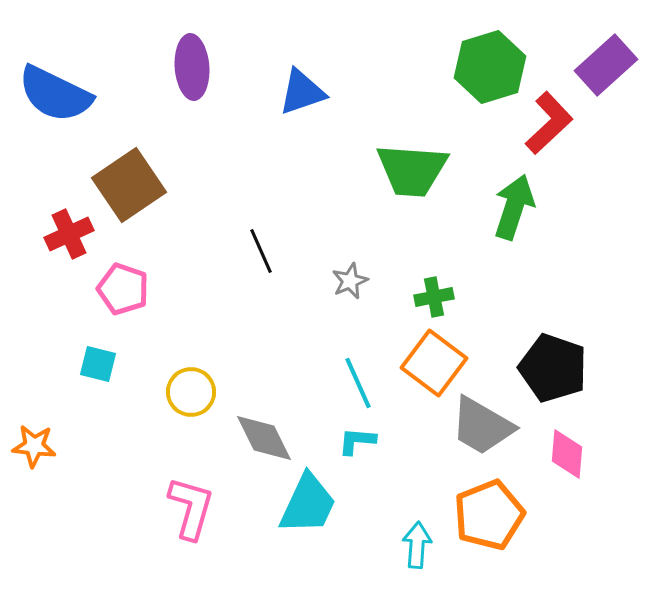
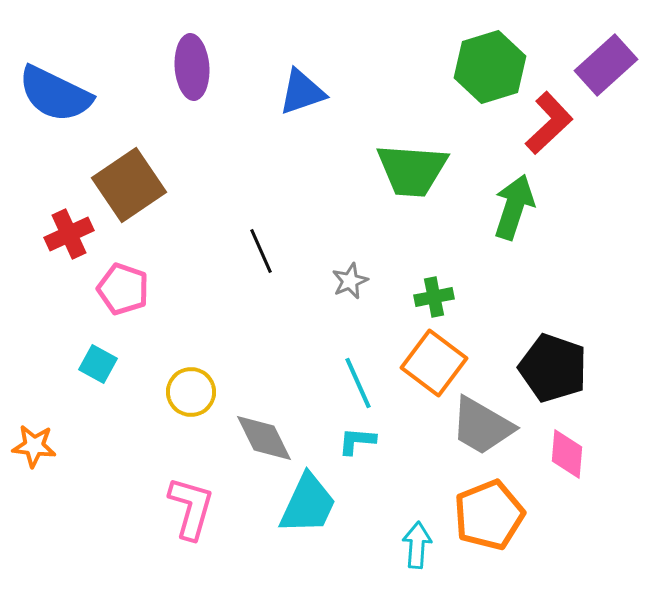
cyan square: rotated 15 degrees clockwise
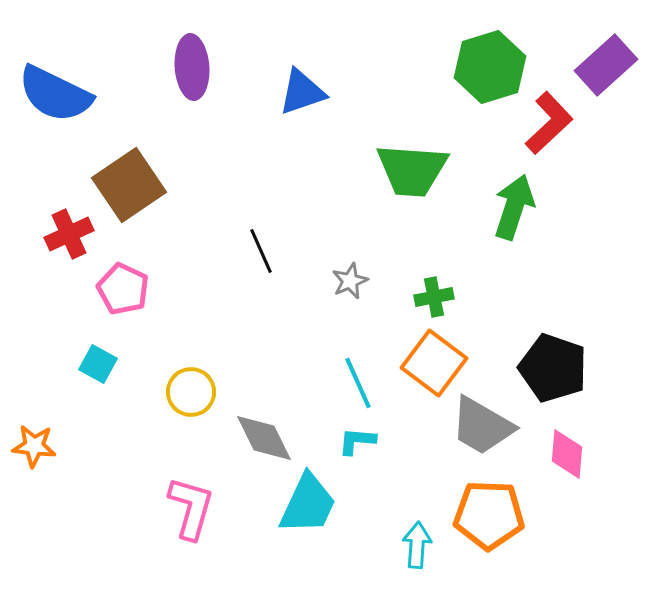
pink pentagon: rotated 6 degrees clockwise
orange pentagon: rotated 24 degrees clockwise
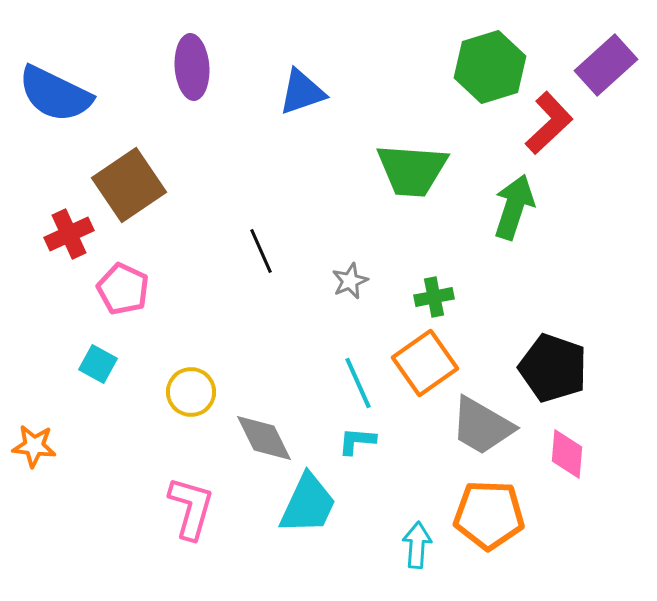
orange square: moved 9 px left; rotated 18 degrees clockwise
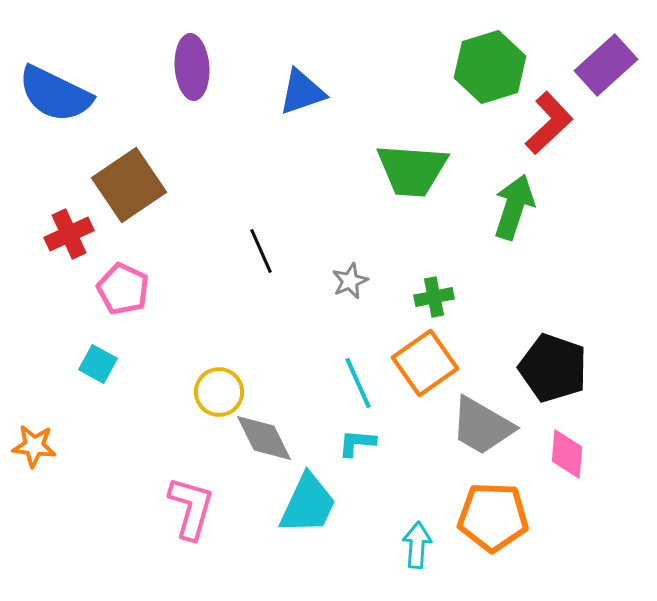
yellow circle: moved 28 px right
cyan L-shape: moved 2 px down
orange pentagon: moved 4 px right, 2 px down
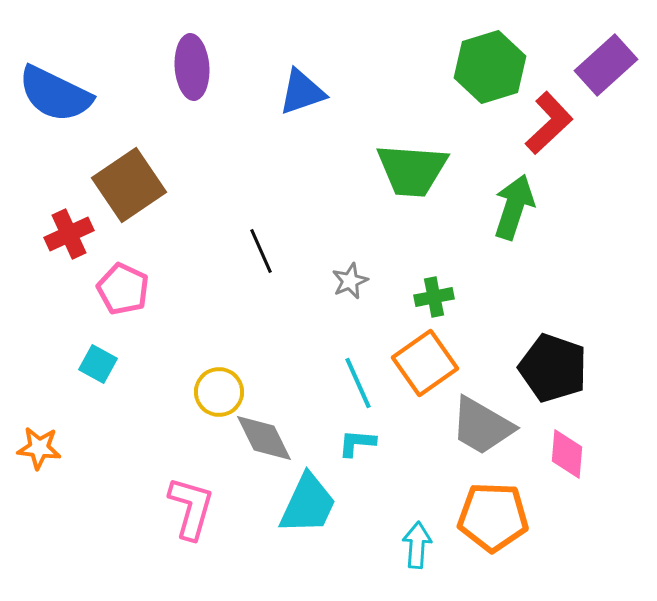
orange star: moved 5 px right, 2 px down
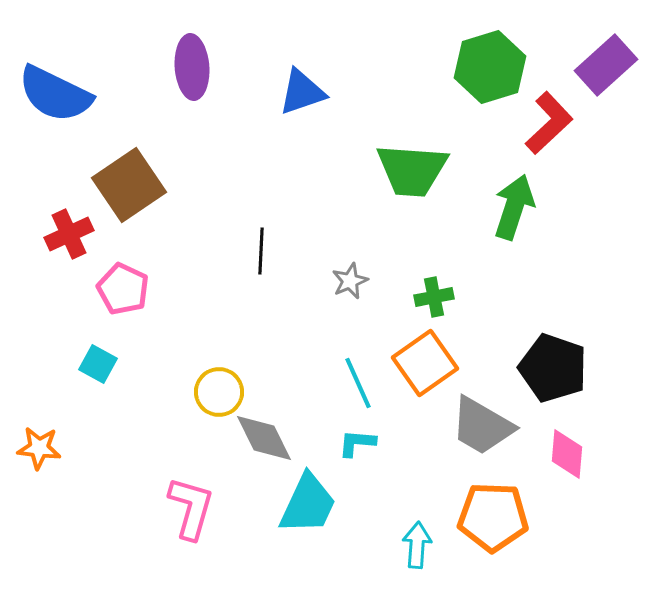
black line: rotated 27 degrees clockwise
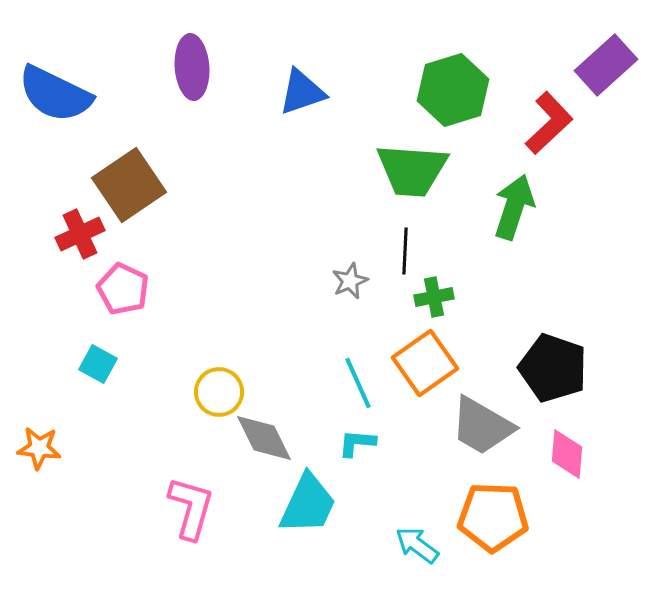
green hexagon: moved 37 px left, 23 px down
red cross: moved 11 px right
black line: moved 144 px right
cyan arrow: rotated 57 degrees counterclockwise
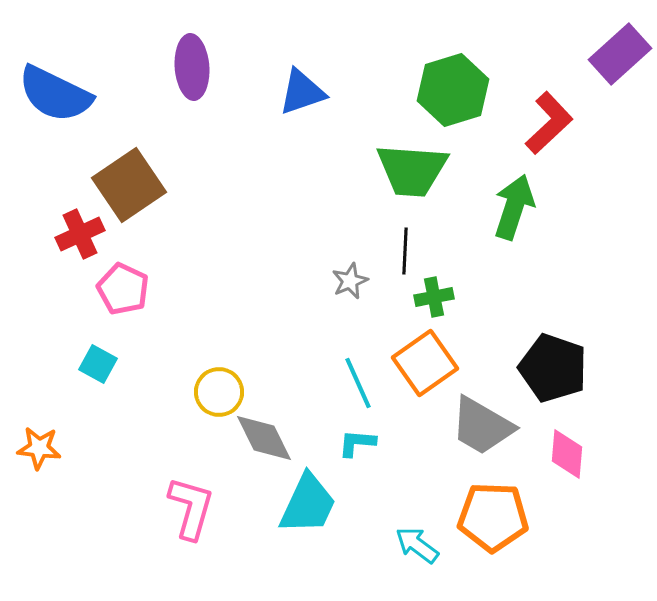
purple rectangle: moved 14 px right, 11 px up
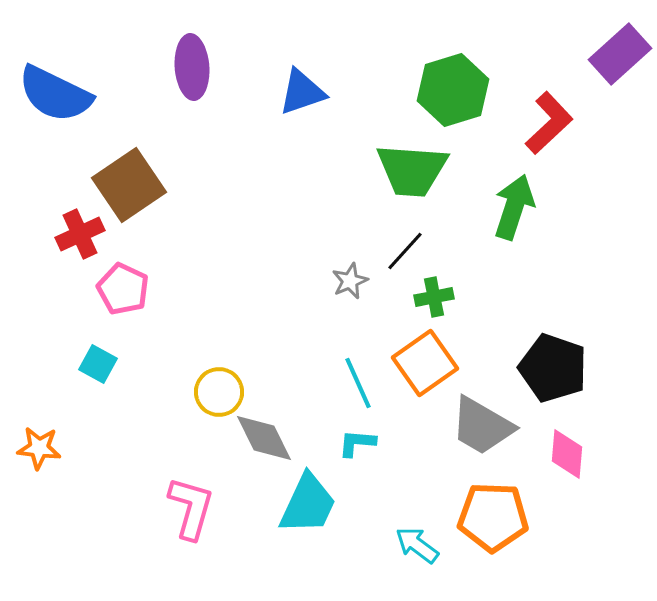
black line: rotated 39 degrees clockwise
